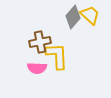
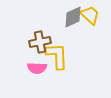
gray diamond: rotated 25 degrees clockwise
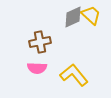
yellow trapezoid: moved 1 px right
yellow L-shape: moved 17 px right, 19 px down; rotated 36 degrees counterclockwise
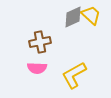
yellow L-shape: rotated 80 degrees counterclockwise
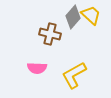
gray diamond: rotated 25 degrees counterclockwise
brown cross: moved 10 px right, 8 px up; rotated 25 degrees clockwise
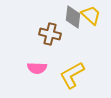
gray diamond: rotated 35 degrees counterclockwise
yellow L-shape: moved 2 px left
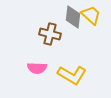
yellow L-shape: rotated 120 degrees counterclockwise
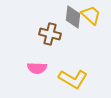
yellow L-shape: moved 1 px right, 4 px down
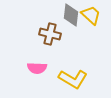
gray diamond: moved 2 px left, 2 px up
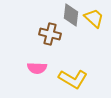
yellow trapezoid: moved 3 px right, 3 px down
